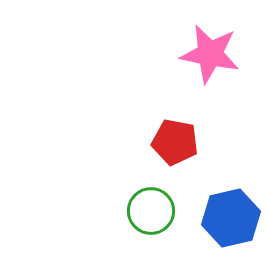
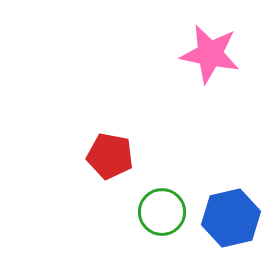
red pentagon: moved 65 px left, 14 px down
green circle: moved 11 px right, 1 px down
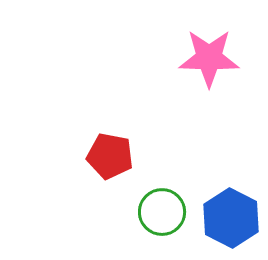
pink star: moved 1 px left, 4 px down; rotated 10 degrees counterclockwise
blue hexagon: rotated 20 degrees counterclockwise
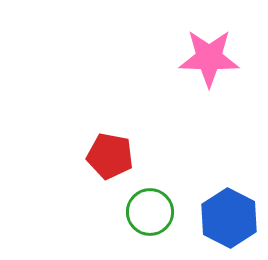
green circle: moved 12 px left
blue hexagon: moved 2 px left
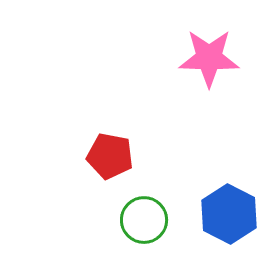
green circle: moved 6 px left, 8 px down
blue hexagon: moved 4 px up
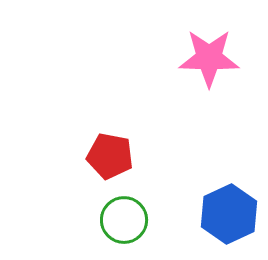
blue hexagon: rotated 8 degrees clockwise
green circle: moved 20 px left
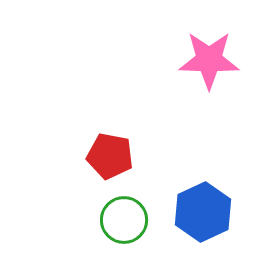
pink star: moved 2 px down
blue hexagon: moved 26 px left, 2 px up
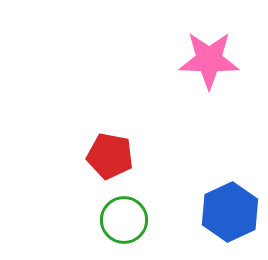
blue hexagon: moved 27 px right
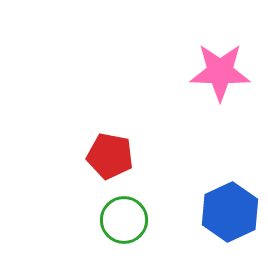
pink star: moved 11 px right, 12 px down
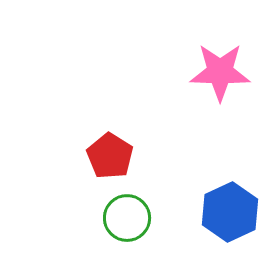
red pentagon: rotated 21 degrees clockwise
green circle: moved 3 px right, 2 px up
